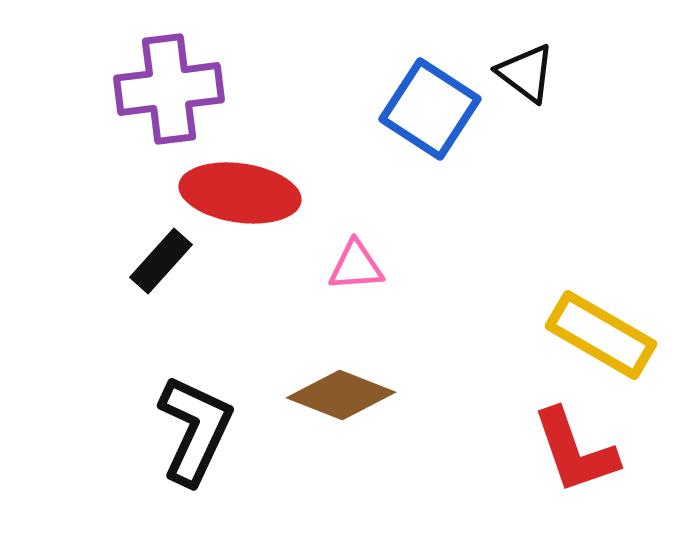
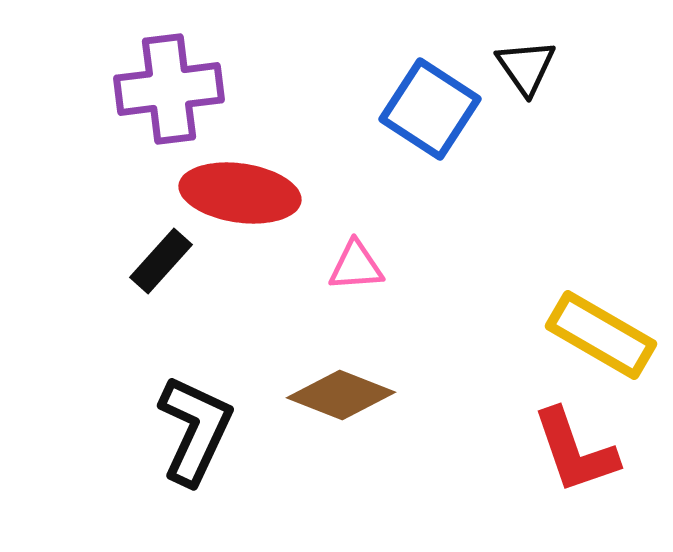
black triangle: moved 6 px up; rotated 18 degrees clockwise
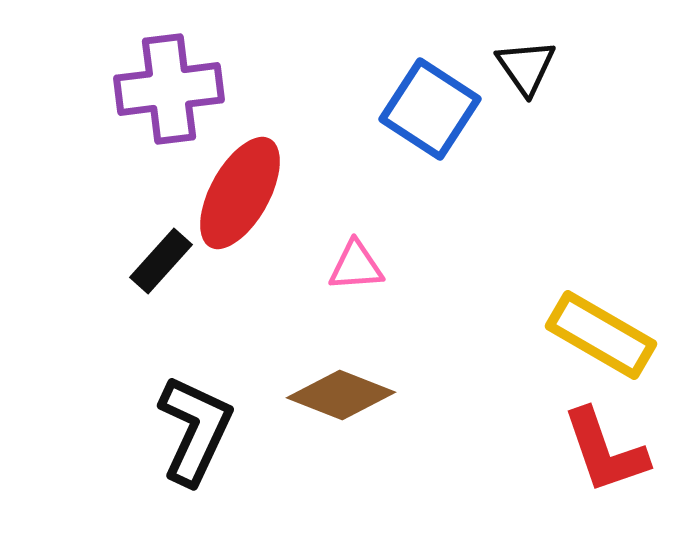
red ellipse: rotated 69 degrees counterclockwise
red L-shape: moved 30 px right
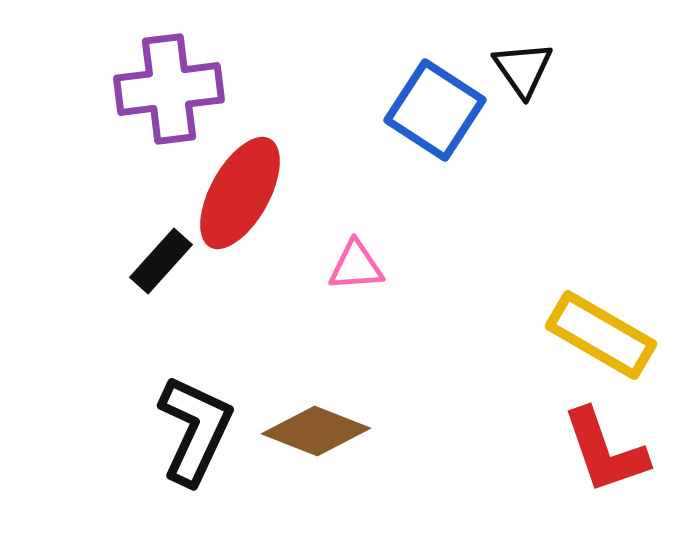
black triangle: moved 3 px left, 2 px down
blue square: moved 5 px right, 1 px down
brown diamond: moved 25 px left, 36 px down
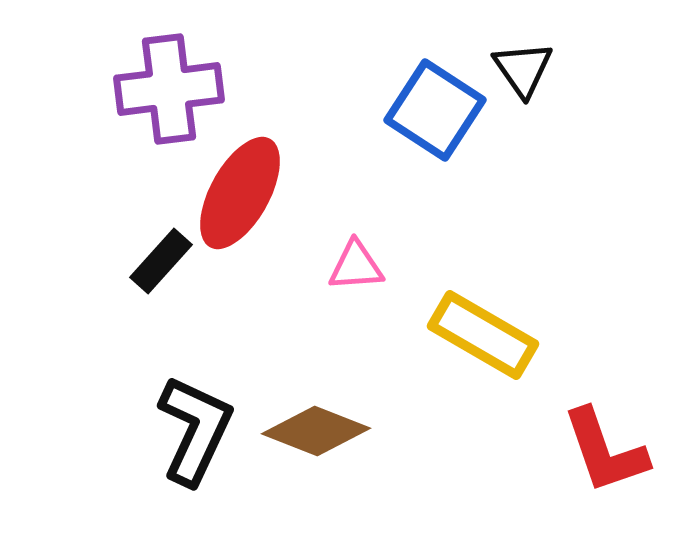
yellow rectangle: moved 118 px left
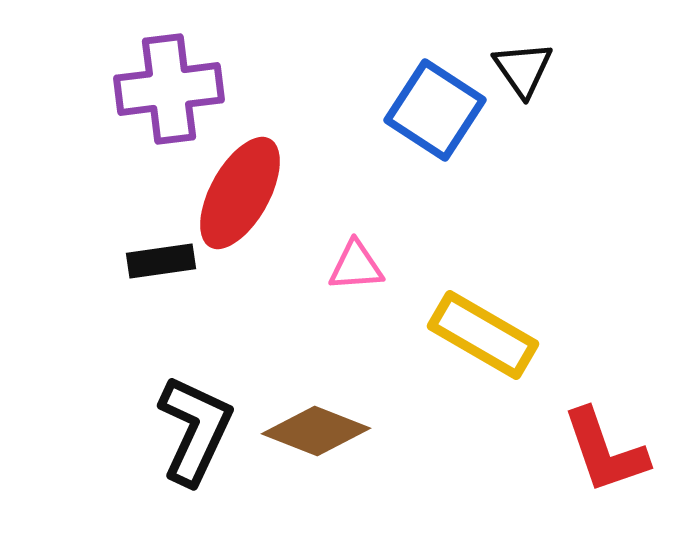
black rectangle: rotated 40 degrees clockwise
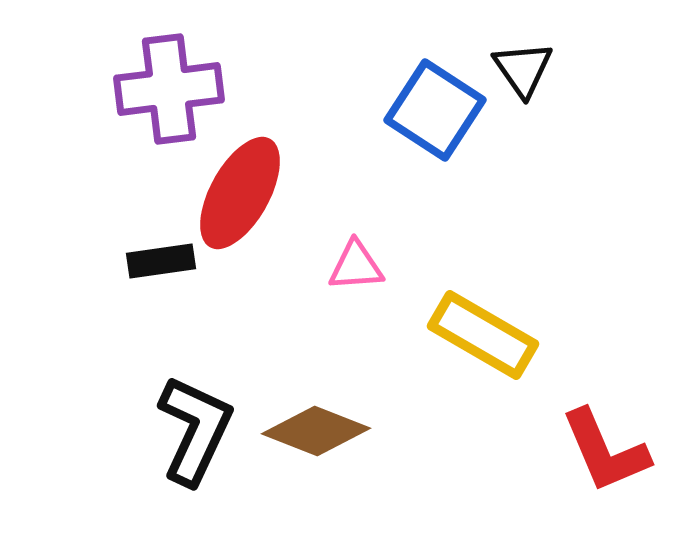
red L-shape: rotated 4 degrees counterclockwise
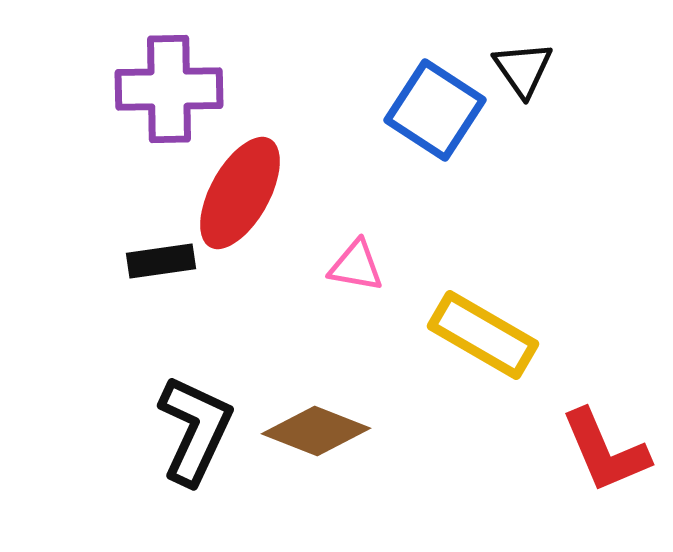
purple cross: rotated 6 degrees clockwise
pink triangle: rotated 14 degrees clockwise
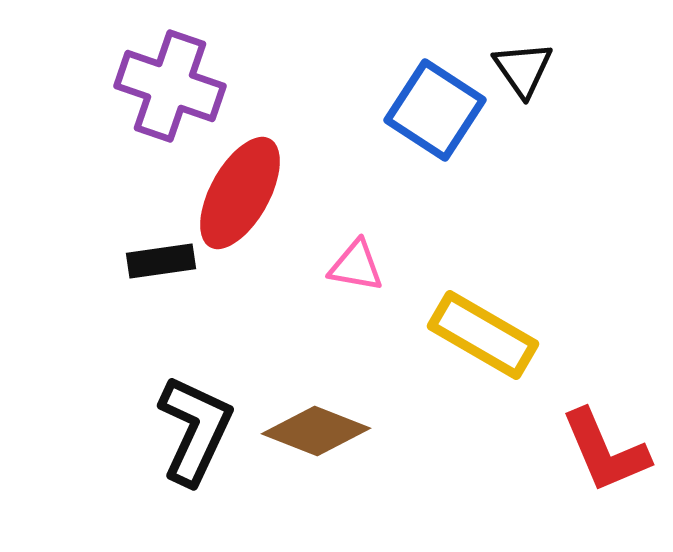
purple cross: moved 1 px right, 3 px up; rotated 20 degrees clockwise
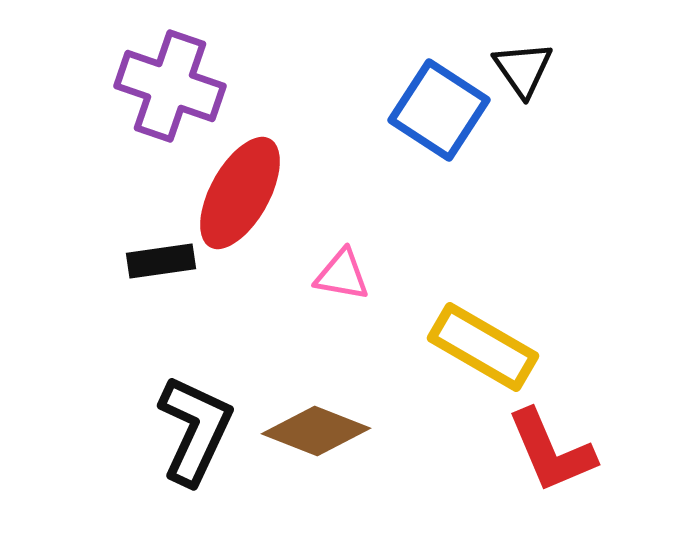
blue square: moved 4 px right
pink triangle: moved 14 px left, 9 px down
yellow rectangle: moved 12 px down
red L-shape: moved 54 px left
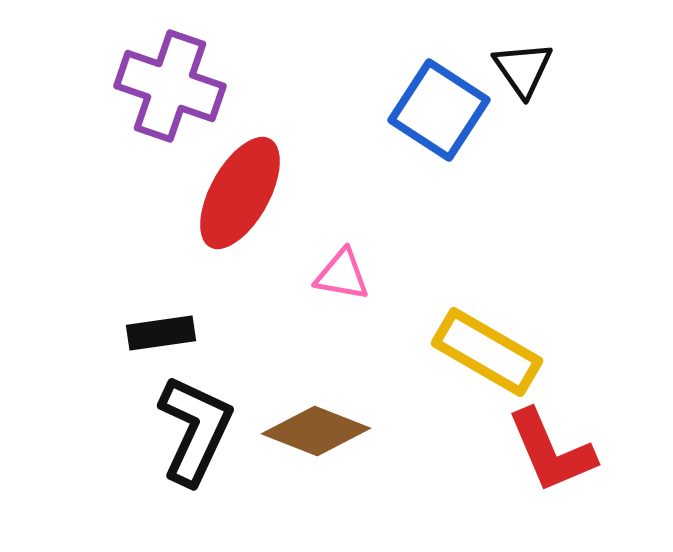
black rectangle: moved 72 px down
yellow rectangle: moved 4 px right, 5 px down
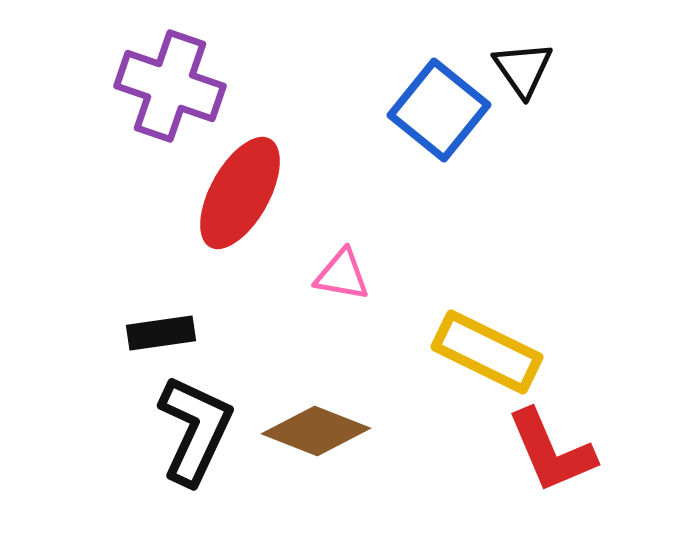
blue square: rotated 6 degrees clockwise
yellow rectangle: rotated 4 degrees counterclockwise
